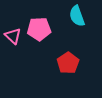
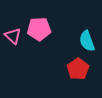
cyan semicircle: moved 10 px right, 25 px down
red pentagon: moved 10 px right, 6 px down
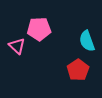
pink triangle: moved 4 px right, 10 px down
red pentagon: moved 1 px down
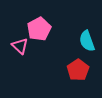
pink pentagon: rotated 25 degrees counterclockwise
pink triangle: moved 3 px right
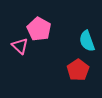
pink pentagon: rotated 15 degrees counterclockwise
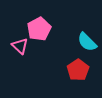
pink pentagon: rotated 15 degrees clockwise
cyan semicircle: moved 1 px down; rotated 25 degrees counterclockwise
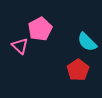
pink pentagon: moved 1 px right
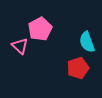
cyan semicircle: rotated 25 degrees clockwise
red pentagon: moved 2 px up; rotated 15 degrees clockwise
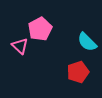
cyan semicircle: rotated 25 degrees counterclockwise
red pentagon: moved 4 px down
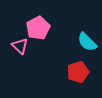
pink pentagon: moved 2 px left, 1 px up
